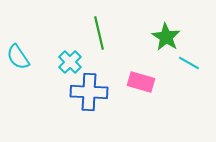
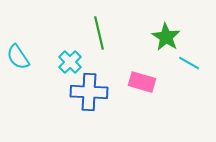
pink rectangle: moved 1 px right
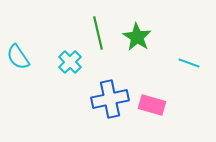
green line: moved 1 px left
green star: moved 29 px left
cyan line: rotated 10 degrees counterclockwise
pink rectangle: moved 10 px right, 23 px down
blue cross: moved 21 px right, 7 px down; rotated 15 degrees counterclockwise
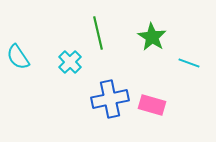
green star: moved 15 px right
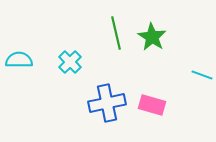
green line: moved 18 px right
cyan semicircle: moved 1 px right, 3 px down; rotated 124 degrees clockwise
cyan line: moved 13 px right, 12 px down
blue cross: moved 3 px left, 4 px down
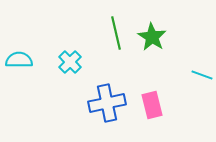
pink rectangle: rotated 60 degrees clockwise
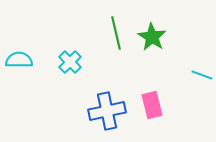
blue cross: moved 8 px down
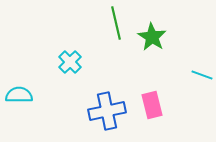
green line: moved 10 px up
cyan semicircle: moved 35 px down
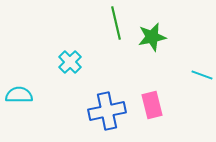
green star: rotated 28 degrees clockwise
